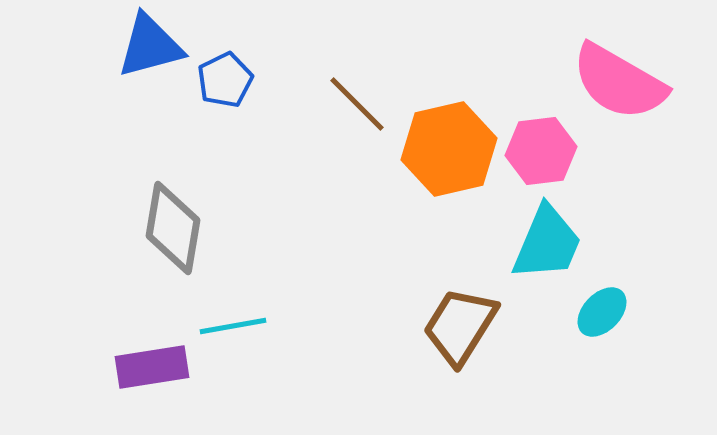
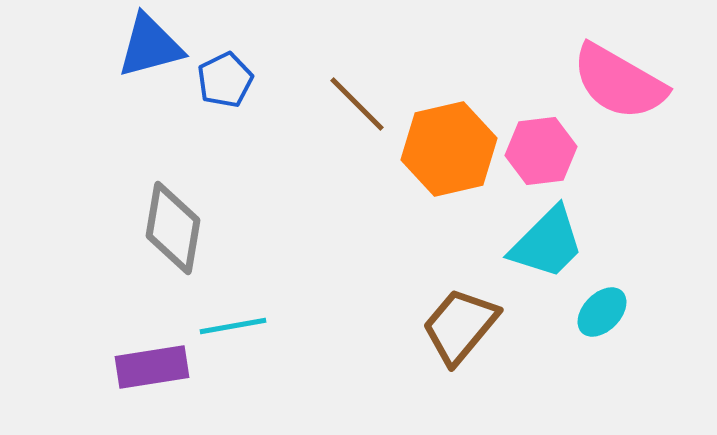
cyan trapezoid: rotated 22 degrees clockwise
brown trapezoid: rotated 8 degrees clockwise
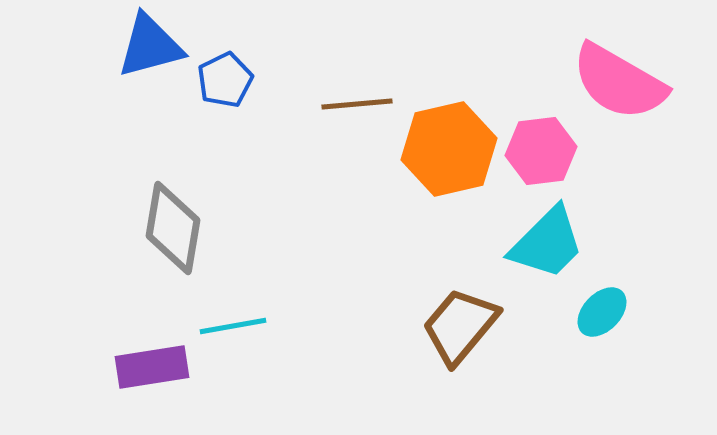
brown line: rotated 50 degrees counterclockwise
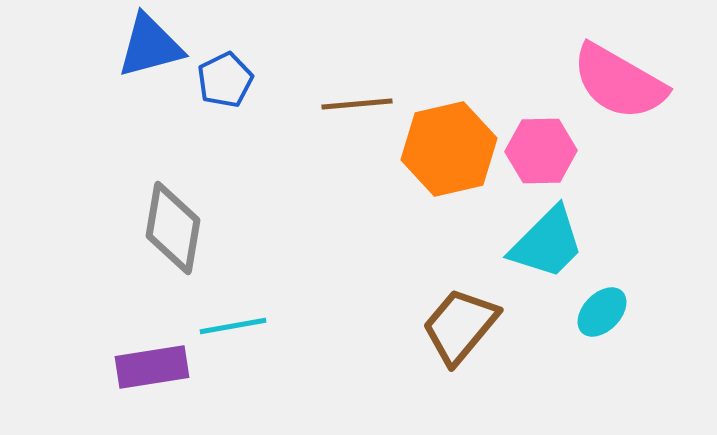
pink hexagon: rotated 6 degrees clockwise
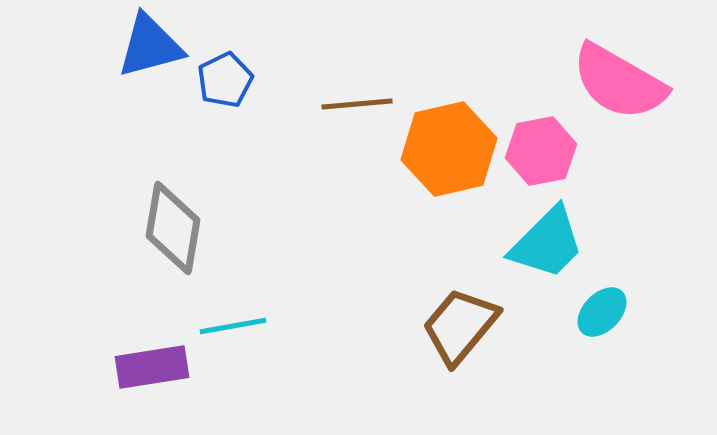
pink hexagon: rotated 10 degrees counterclockwise
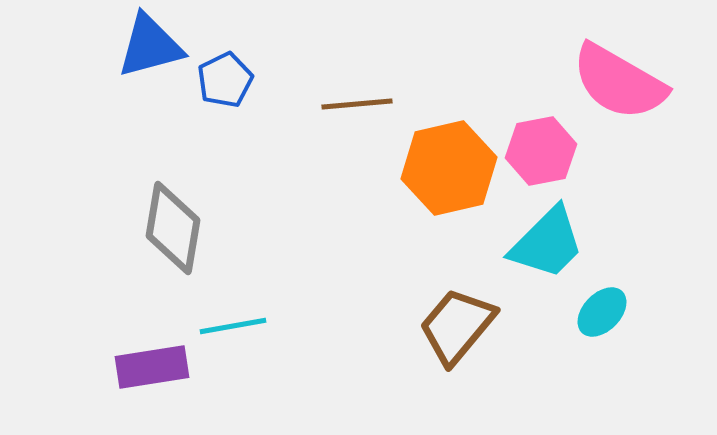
orange hexagon: moved 19 px down
brown trapezoid: moved 3 px left
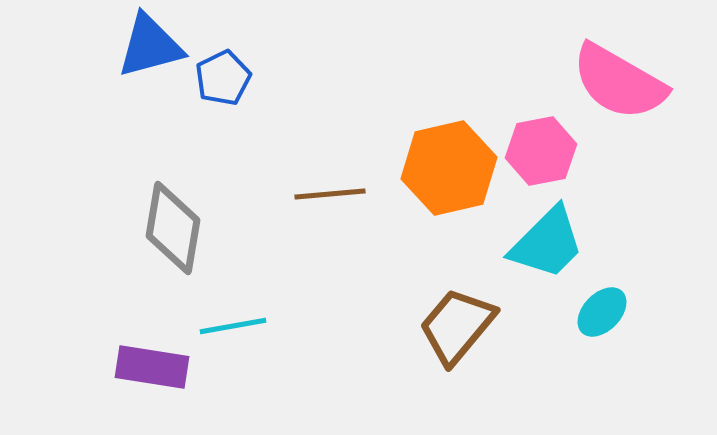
blue pentagon: moved 2 px left, 2 px up
brown line: moved 27 px left, 90 px down
purple rectangle: rotated 18 degrees clockwise
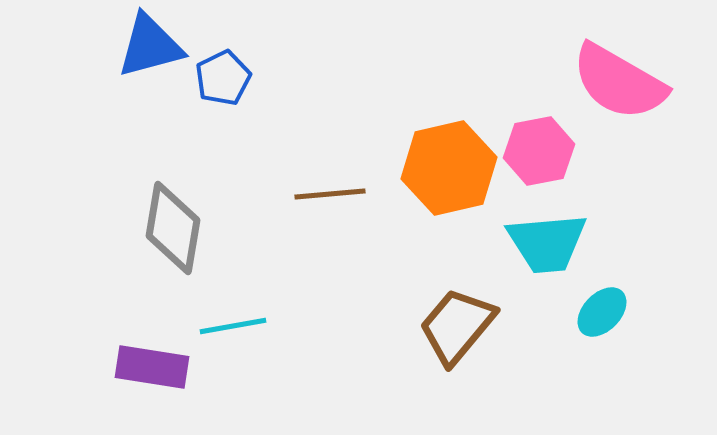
pink hexagon: moved 2 px left
cyan trapezoid: rotated 40 degrees clockwise
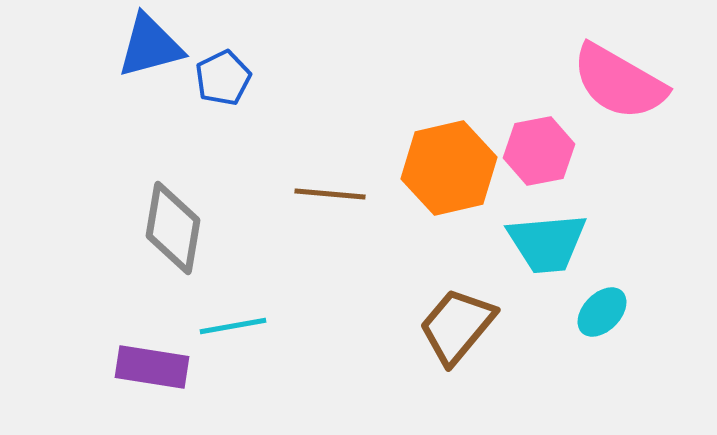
brown line: rotated 10 degrees clockwise
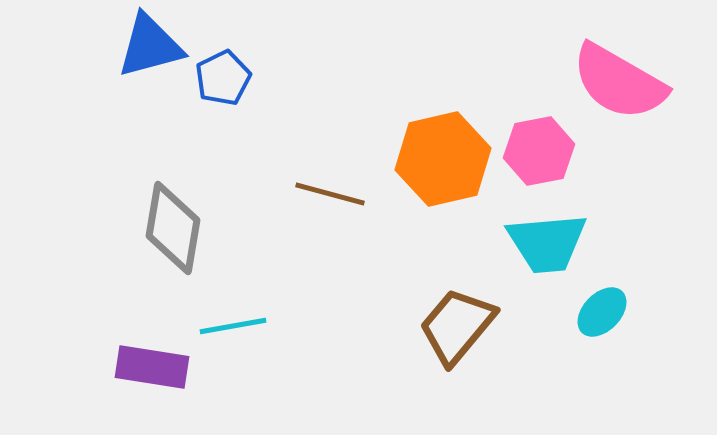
orange hexagon: moved 6 px left, 9 px up
brown line: rotated 10 degrees clockwise
